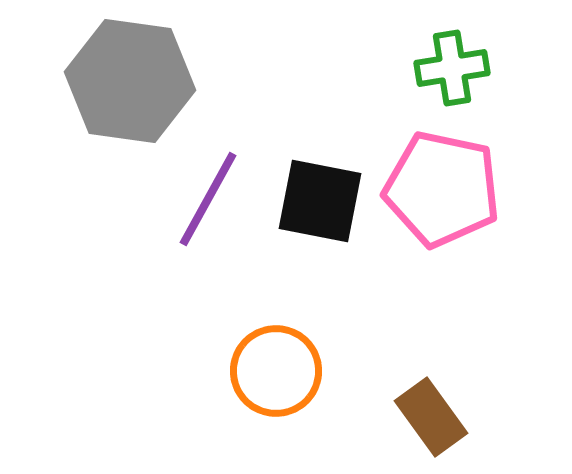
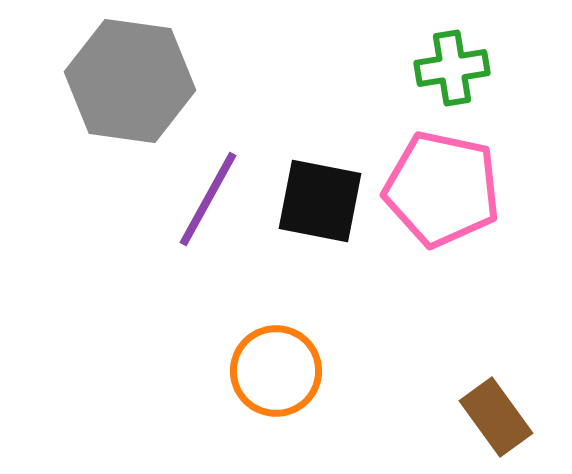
brown rectangle: moved 65 px right
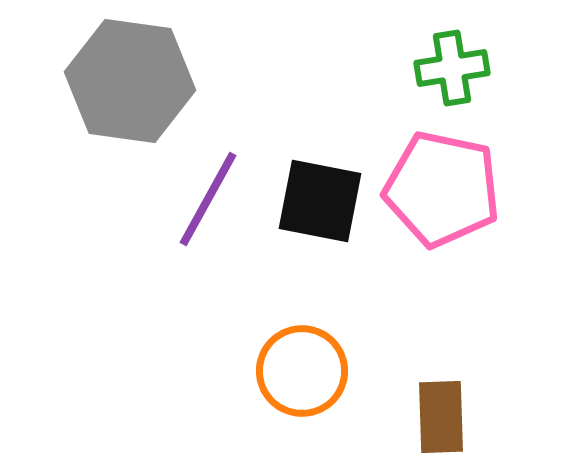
orange circle: moved 26 px right
brown rectangle: moved 55 px left; rotated 34 degrees clockwise
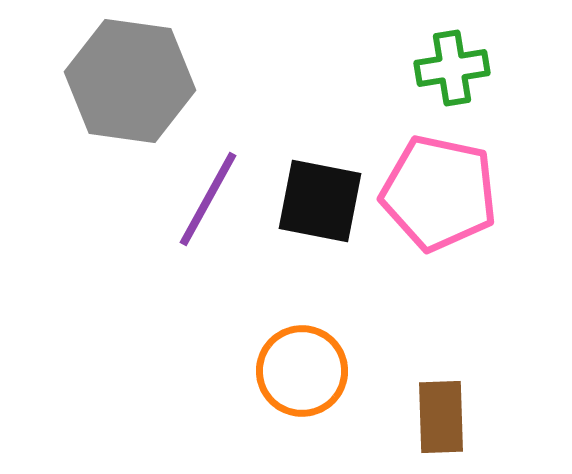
pink pentagon: moved 3 px left, 4 px down
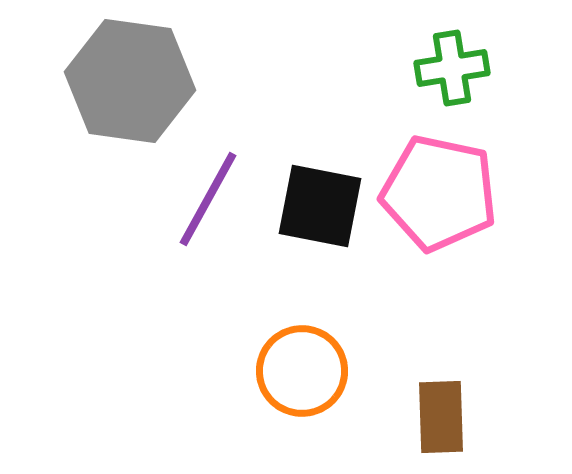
black square: moved 5 px down
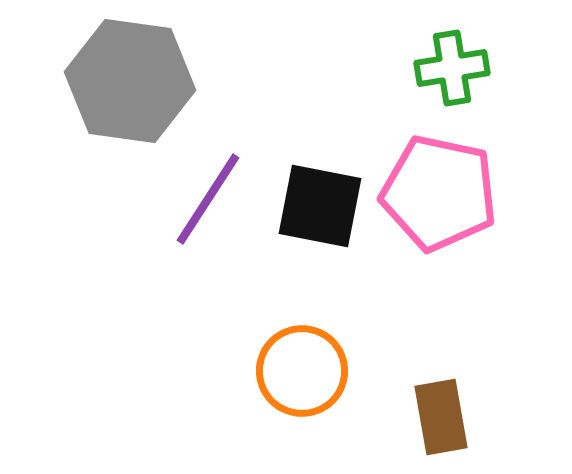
purple line: rotated 4 degrees clockwise
brown rectangle: rotated 8 degrees counterclockwise
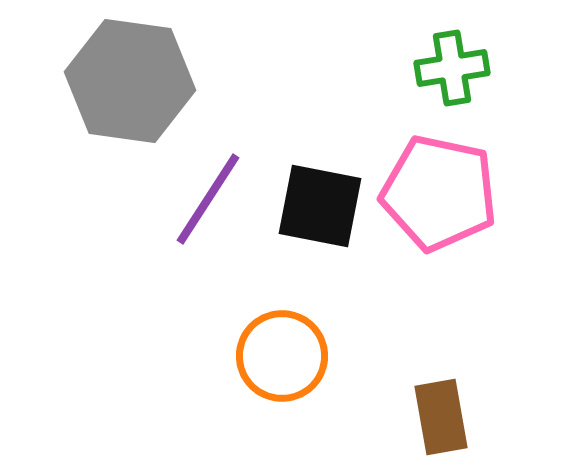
orange circle: moved 20 px left, 15 px up
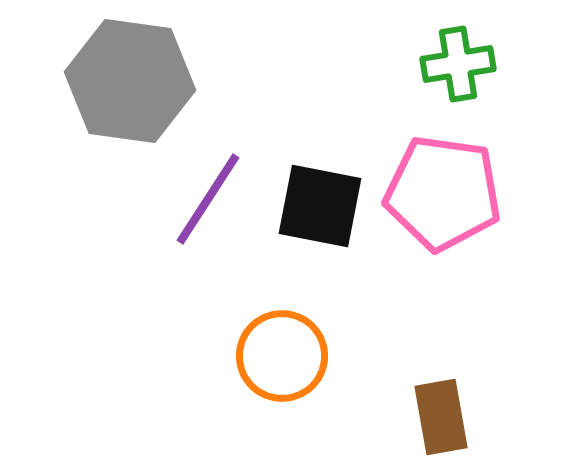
green cross: moved 6 px right, 4 px up
pink pentagon: moved 4 px right; rotated 4 degrees counterclockwise
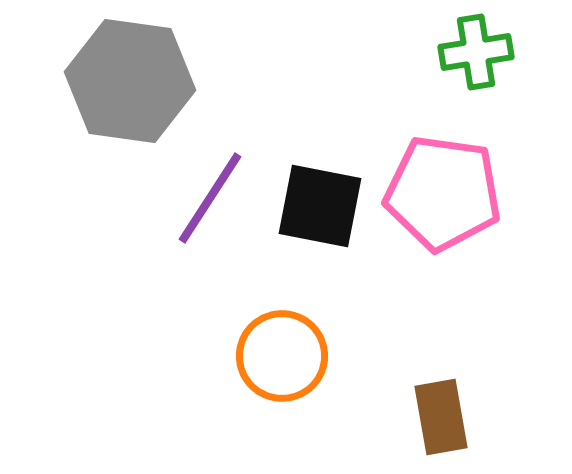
green cross: moved 18 px right, 12 px up
purple line: moved 2 px right, 1 px up
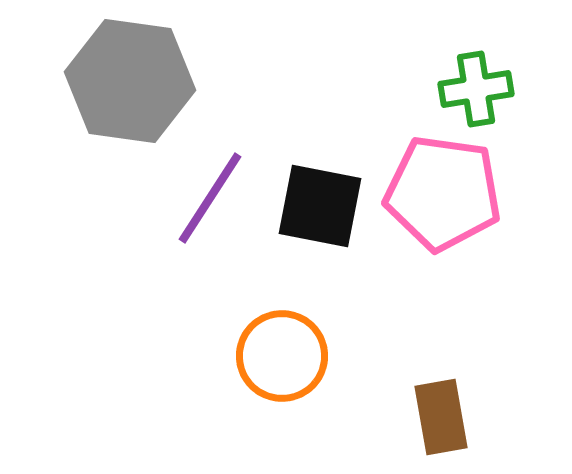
green cross: moved 37 px down
